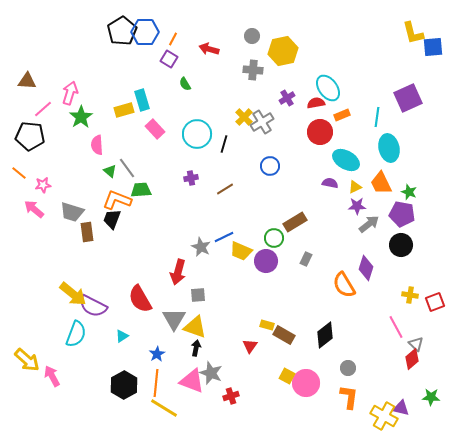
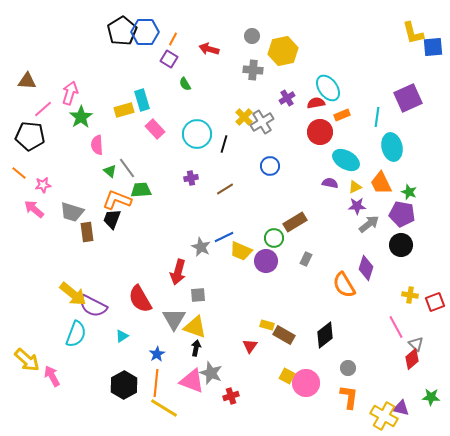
cyan ellipse at (389, 148): moved 3 px right, 1 px up
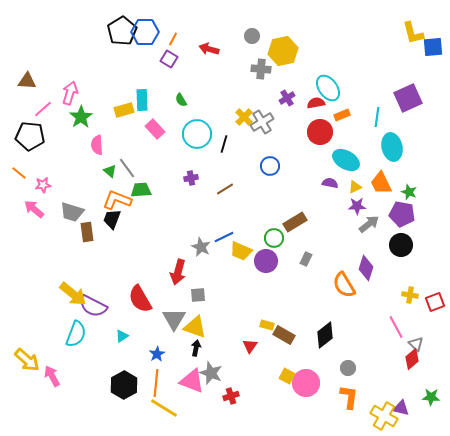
gray cross at (253, 70): moved 8 px right, 1 px up
green semicircle at (185, 84): moved 4 px left, 16 px down
cyan rectangle at (142, 100): rotated 15 degrees clockwise
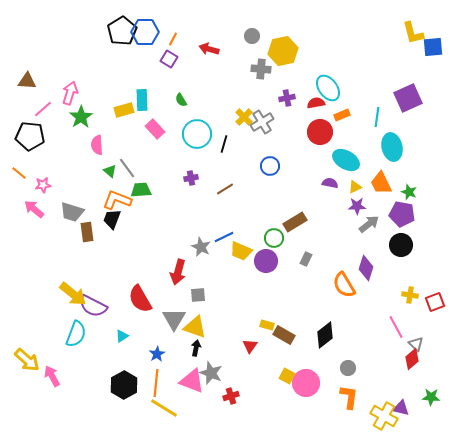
purple cross at (287, 98): rotated 21 degrees clockwise
